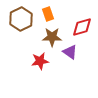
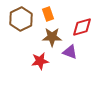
purple triangle: rotated 14 degrees counterclockwise
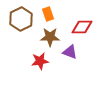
red diamond: rotated 15 degrees clockwise
brown star: moved 2 px left
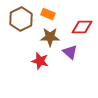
orange rectangle: rotated 48 degrees counterclockwise
purple triangle: rotated 21 degrees clockwise
red star: rotated 24 degrees clockwise
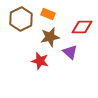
brown star: rotated 12 degrees counterclockwise
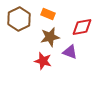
brown hexagon: moved 2 px left
red diamond: rotated 10 degrees counterclockwise
purple triangle: rotated 21 degrees counterclockwise
red star: moved 3 px right
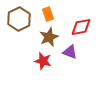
orange rectangle: rotated 48 degrees clockwise
red diamond: moved 1 px left
brown star: moved 1 px left; rotated 12 degrees counterclockwise
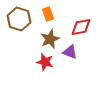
brown hexagon: rotated 15 degrees counterclockwise
brown star: moved 1 px right, 2 px down
red star: moved 2 px right, 1 px down
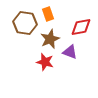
brown hexagon: moved 6 px right, 4 px down; rotated 10 degrees counterclockwise
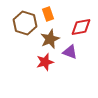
brown hexagon: rotated 10 degrees clockwise
red star: rotated 30 degrees counterclockwise
